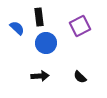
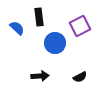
blue circle: moved 9 px right
black semicircle: rotated 72 degrees counterclockwise
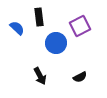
blue circle: moved 1 px right
black arrow: rotated 66 degrees clockwise
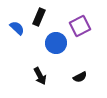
black rectangle: rotated 30 degrees clockwise
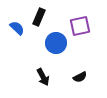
purple square: rotated 15 degrees clockwise
black arrow: moved 3 px right, 1 px down
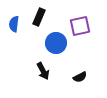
blue semicircle: moved 3 px left, 4 px up; rotated 126 degrees counterclockwise
black arrow: moved 6 px up
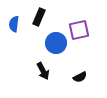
purple square: moved 1 px left, 4 px down
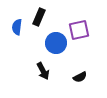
blue semicircle: moved 3 px right, 3 px down
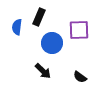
purple square: rotated 10 degrees clockwise
blue circle: moved 4 px left
black arrow: rotated 18 degrees counterclockwise
black semicircle: rotated 64 degrees clockwise
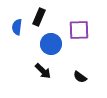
blue circle: moved 1 px left, 1 px down
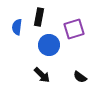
black rectangle: rotated 12 degrees counterclockwise
purple square: moved 5 px left, 1 px up; rotated 15 degrees counterclockwise
blue circle: moved 2 px left, 1 px down
black arrow: moved 1 px left, 4 px down
